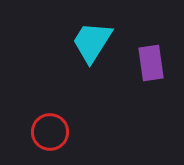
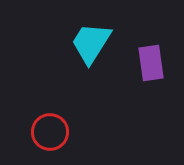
cyan trapezoid: moved 1 px left, 1 px down
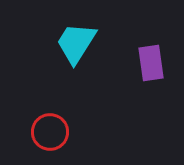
cyan trapezoid: moved 15 px left
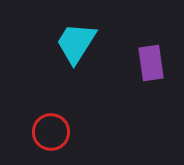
red circle: moved 1 px right
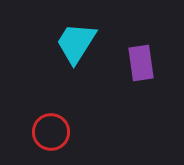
purple rectangle: moved 10 px left
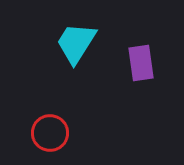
red circle: moved 1 px left, 1 px down
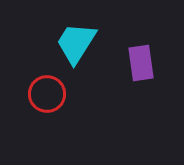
red circle: moved 3 px left, 39 px up
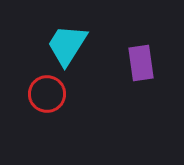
cyan trapezoid: moved 9 px left, 2 px down
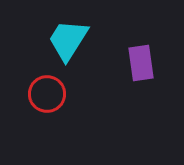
cyan trapezoid: moved 1 px right, 5 px up
